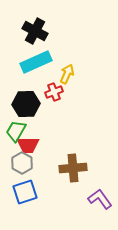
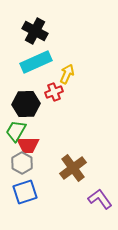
brown cross: rotated 32 degrees counterclockwise
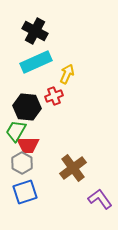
red cross: moved 4 px down
black hexagon: moved 1 px right, 3 px down; rotated 8 degrees clockwise
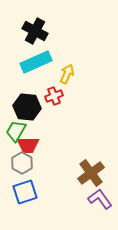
brown cross: moved 18 px right, 5 px down
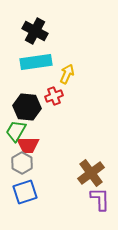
cyan rectangle: rotated 16 degrees clockwise
purple L-shape: rotated 35 degrees clockwise
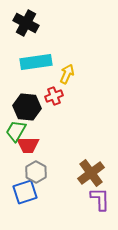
black cross: moved 9 px left, 8 px up
gray hexagon: moved 14 px right, 9 px down
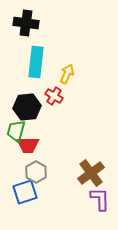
black cross: rotated 20 degrees counterclockwise
cyan rectangle: rotated 76 degrees counterclockwise
red cross: rotated 36 degrees counterclockwise
black hexagon: rotated 12 degrees counterclockwise
green trapezoid: rotated 15 degrees counterclockwise
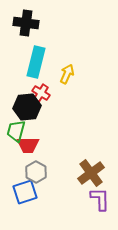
cyan rectangle: rotated 8 degrees clockwise
red cross: moved 13 px left, 3 px up
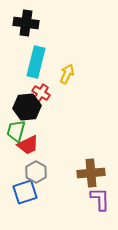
red trapezoid: rotated 25 degrees counterclockwise
brown cross: rotated 32 degrees clockwise
